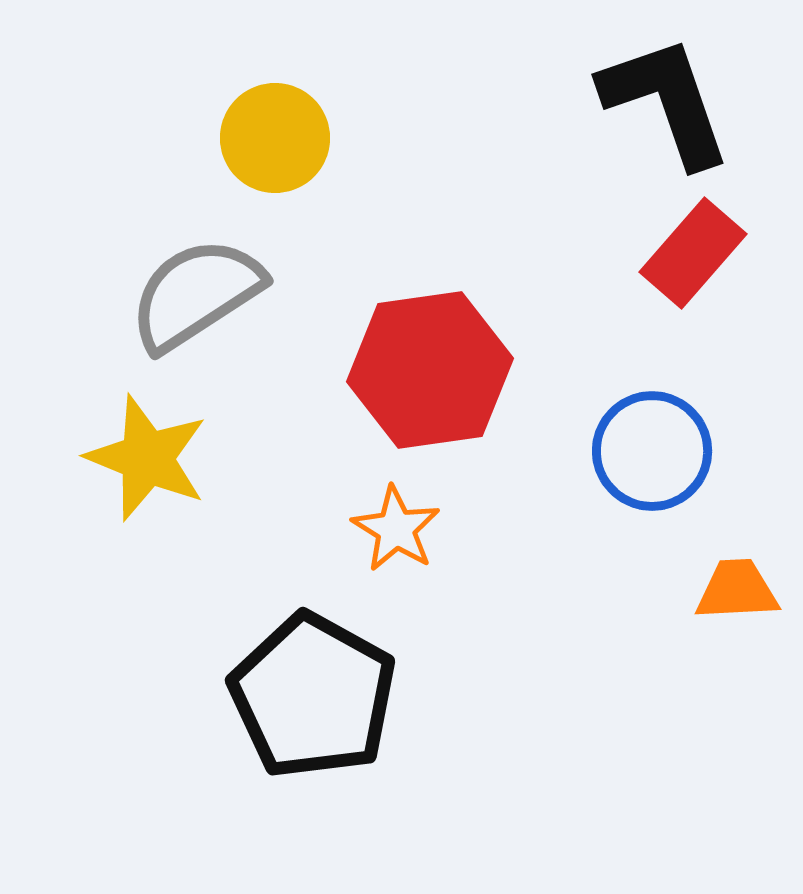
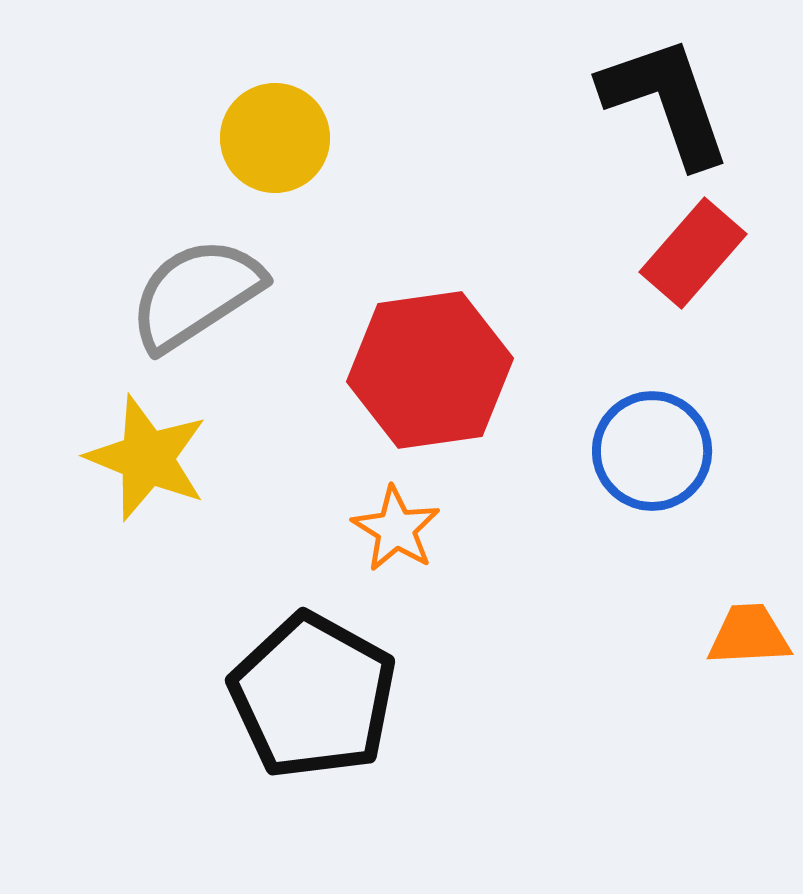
orange trapezoid: moved 12 px right, 45 px down
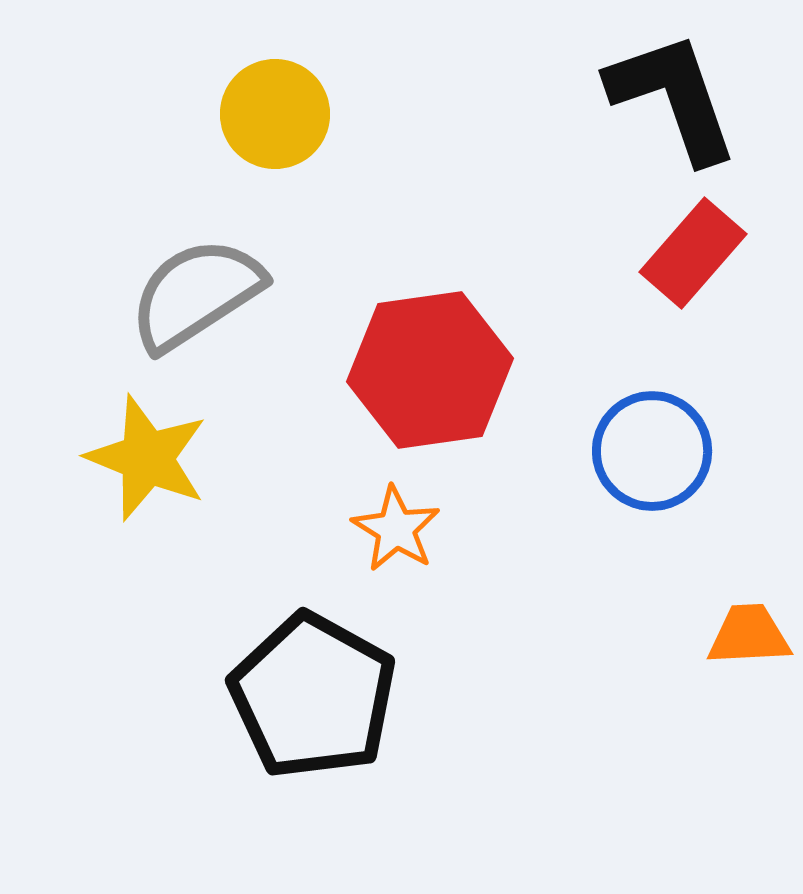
black L-shape: moved 7 px right, 4 px up
yellow circle: moved 24 px up
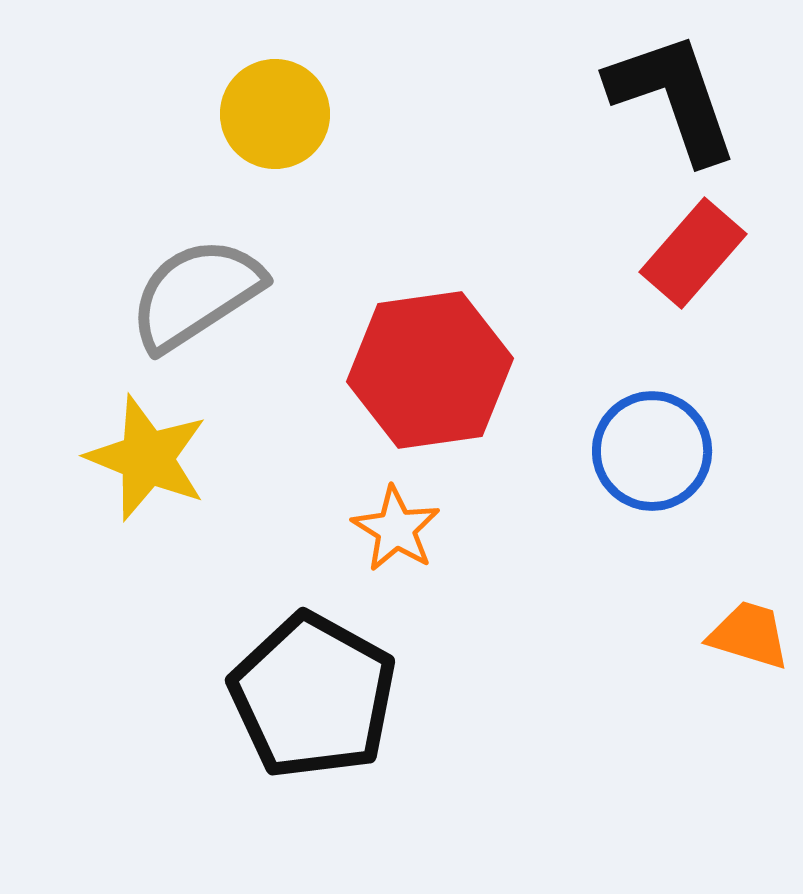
orange trapezoid: rotated 20 degrees clockwise
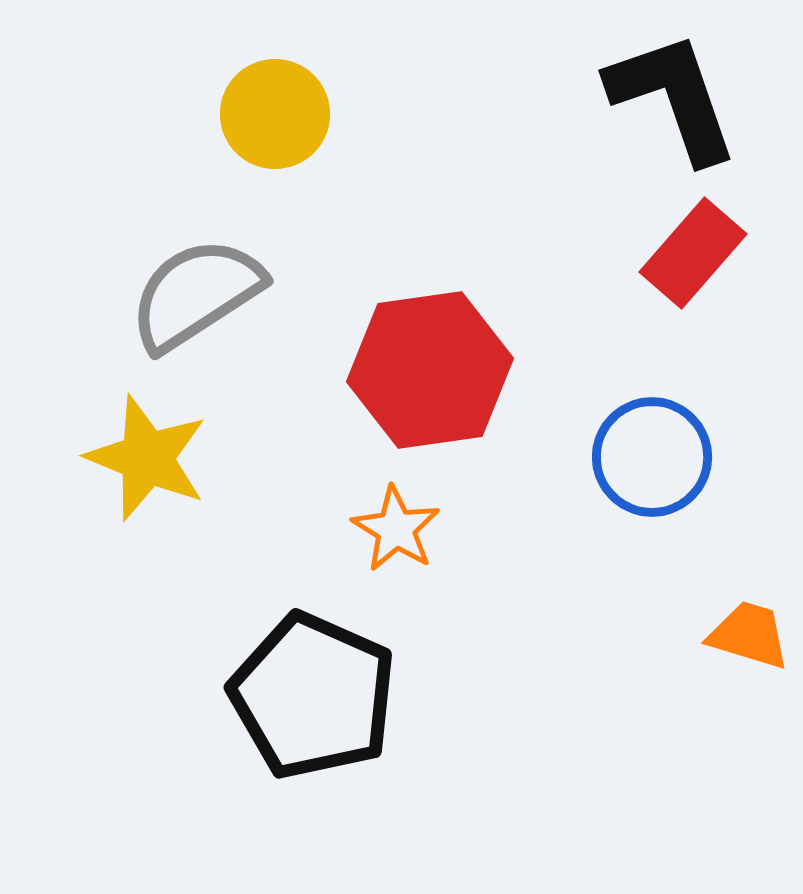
blue circle: moved 6 px down
black pentagon: rotated 5 degrees counterclockwise
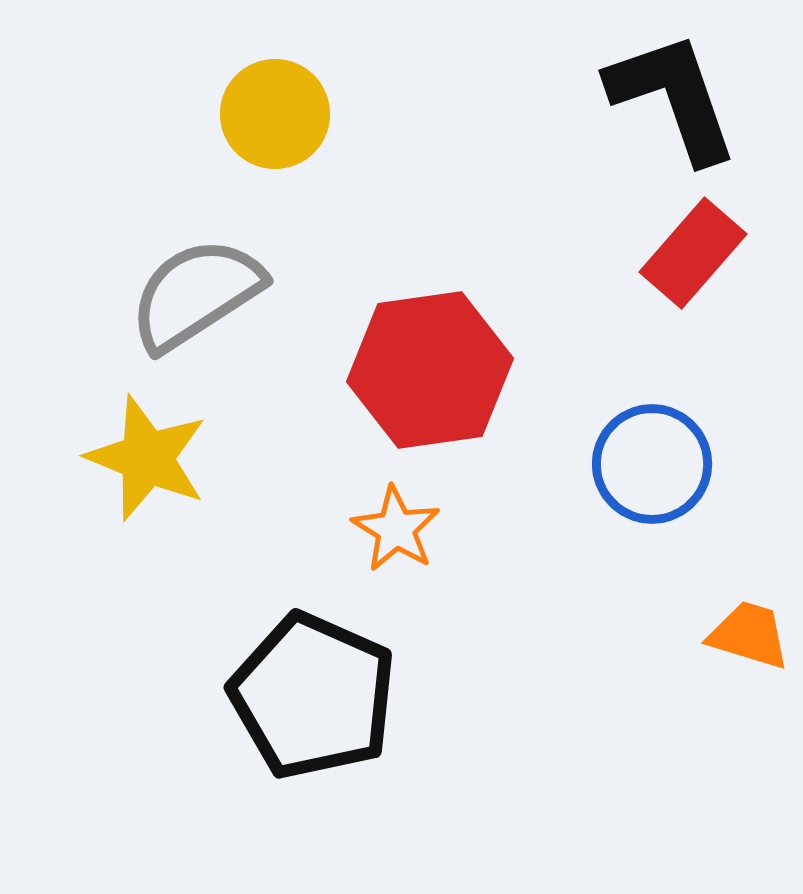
blue circle: moved 7 px down
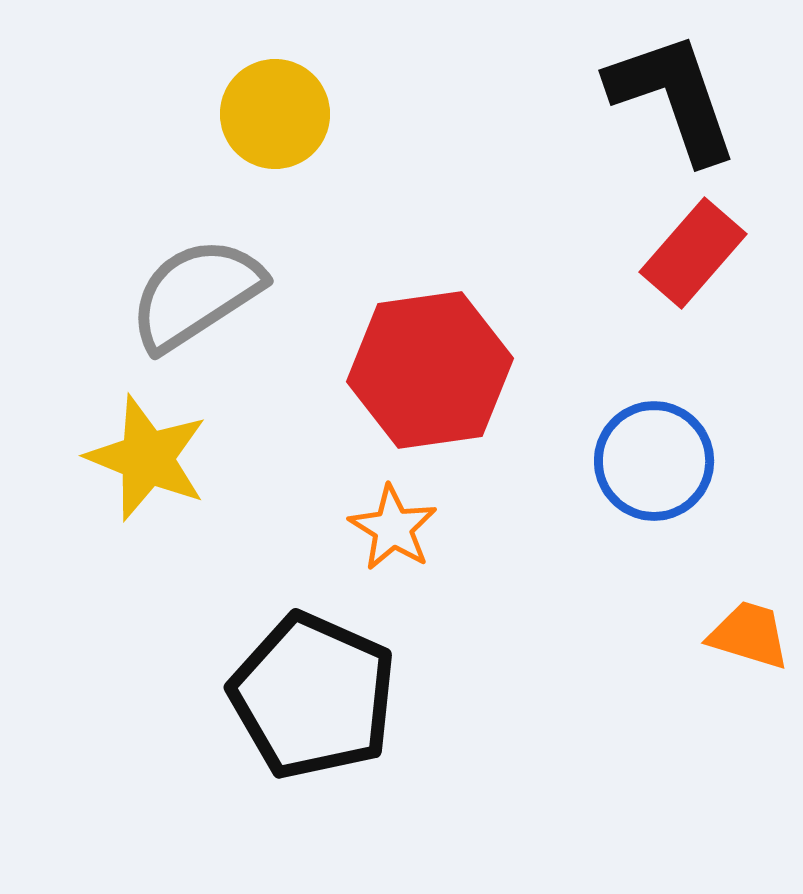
blue circle: moved 2 px right, 3 px up
orange star: moved 3 px left, 1 px up
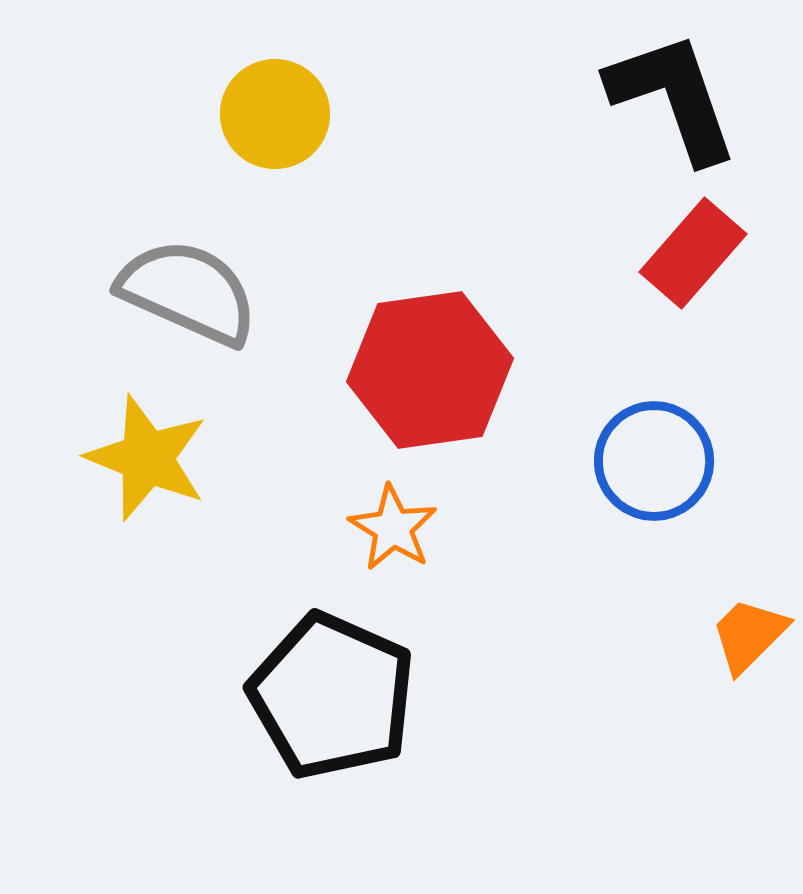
gray semicircle: moved 8 px left, 2 px up; rotated 57 degrees clockwise
orange trapezoid: rotated 62 degrees counterclockwise
black pentagon: moved 19 px right
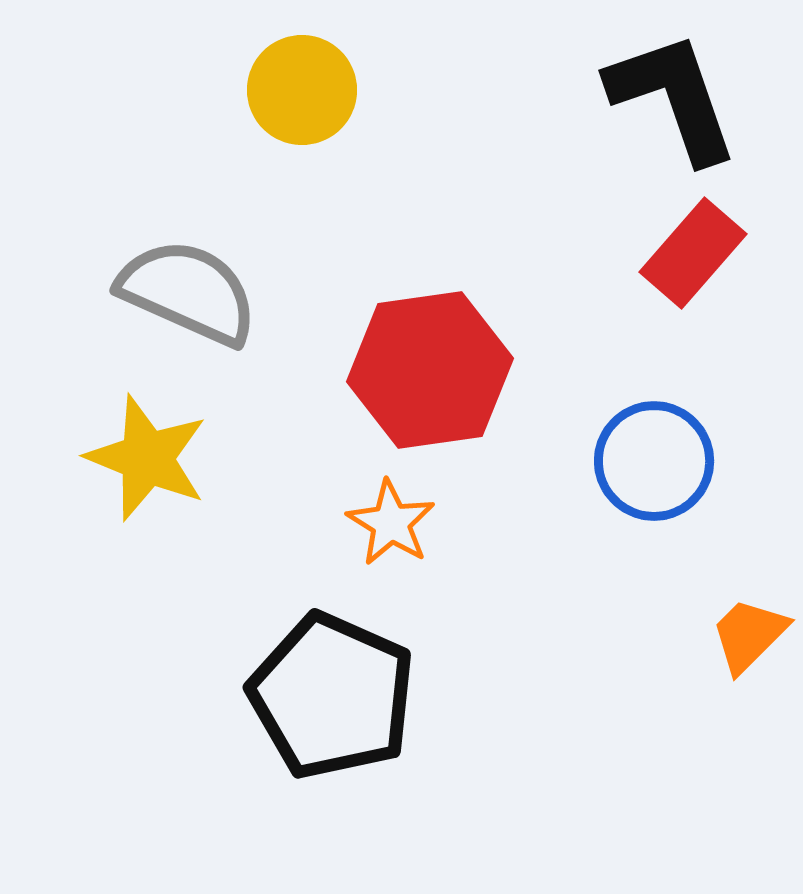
yellow circle: moved 27 px right, 24 px up
orange star: moved 2 px left, 5 px up
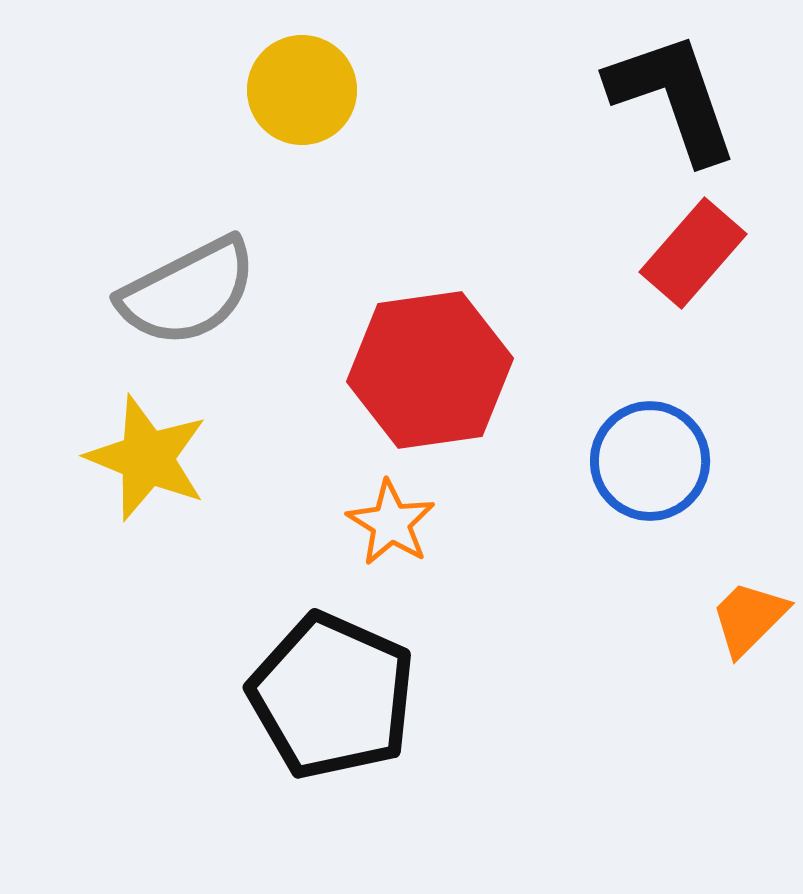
gray semicircle: rotated 129 degrees clockwise
blue circle: moved 4 px left
orange trapezoid: moved 17 px up
